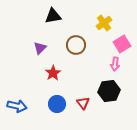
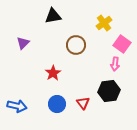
pink square: rotated 24 degrees counterclockwise
purple triangle: moved 17 px left, 5 px up
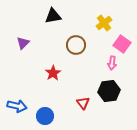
pink arrow: moved 3 px left, 1 px up
blue circle: moved 12 px left, 12 px down
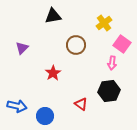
purple triangle: moved 1 px left, 5 px down
red triangle: moved 2 px left, 1 px down; rotated 16 degrees counterclockwise
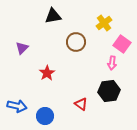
brown circle: moved 3 px up
red star: moved 6 px left
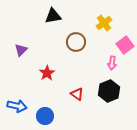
pink square: moved 3 px right, 1 px down; rotated 18 degrees clockwise
purple triangle: moved 1 px left, 2 px down
black hexagon: rotated 15 degrees counterclockwise
red triangle: moved 4 px left, 10 px up
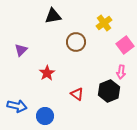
pink arrow: moved 9 px right, 9 px down
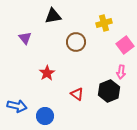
yellow cross: rotated 21 degrees clockwise
purple triangle: moved 4 px right, 12 px up; rotated 24 degrees counterclockwise
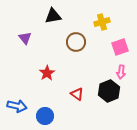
yellow cross: moved 2 px left, 1 px up
pink square: moved 5 px left, 2 px down; rotated 18 degrees clockwise
